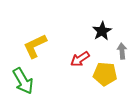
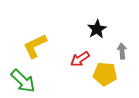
black star: moved 5 px left, 2 px up
green arrow: rotated 16 degrees counterclockwise
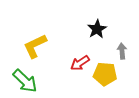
red arrow: moved 4 px down
green arrow: moved 2 px right
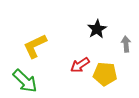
gray arrow: moved 4 px right, 7 px up
red arrow: moved 2 px down
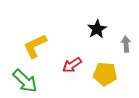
red arrow: moved 8 px left
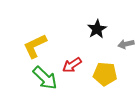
gray arrow: rotated 98 degrees counterclockwise
green arrow: moved 20 px right, 3 px up
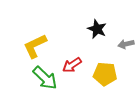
black star: rotated 18 degrees counterclockwise
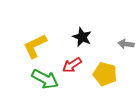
black star: moved 15 px left, 8 px down
gray arrow: rotated 21 degrees clockwise
yellow pentagon: rotated 10 degrees clockwise
green arrow: moved 1 px down; rotated 16 degrees counterclockwise
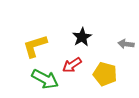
black star: rotated 18 degrees clockwise
yellow L-shape: rotated 8 degrees clockwise
